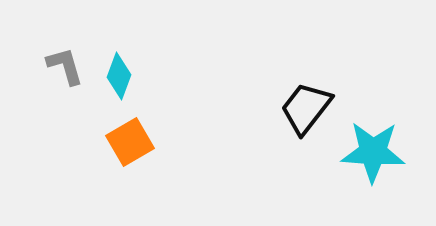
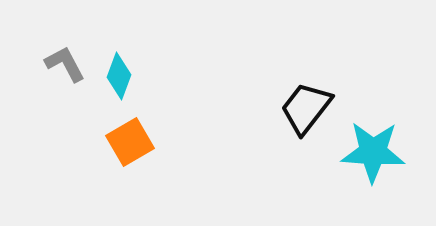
gray L-shape: moved 2 px up; rotated 12 degrees counterclockwise
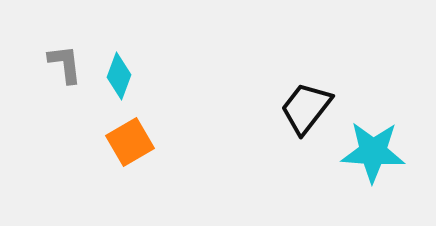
gray L-shape: rotated 21 degrees clockwise
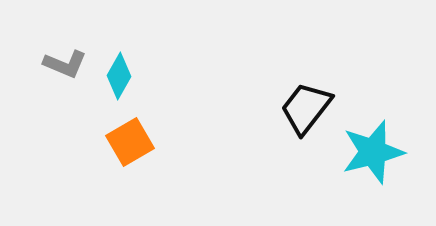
gray L-shape: rotated 120 degrees clockwise
cyan diamond: rotated 9 degrees clockwise
cyan star: rotated 18 degrees counterclockwise
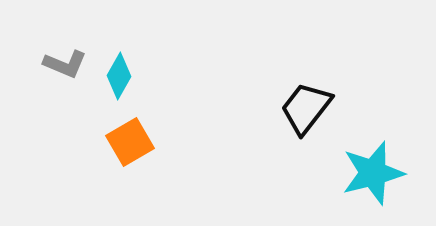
cyan star: moved 21 px down
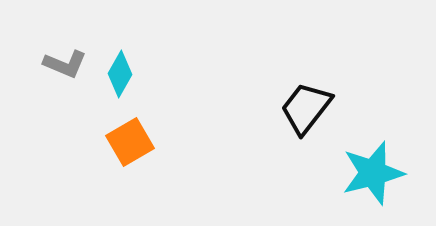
cyan diamond: moved 1 px right, 2 px up
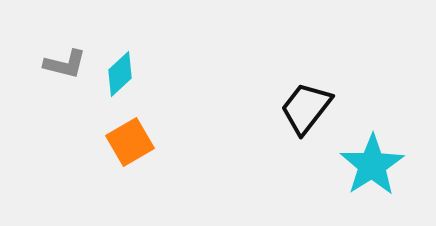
gray L-shape: rotated 9 degrees counterclockwise
cyan diamond: rotated 18 degrees clockwise
cyan star: moved 1 px left, 8 px up; rotated 18 degrees counterclockwise
